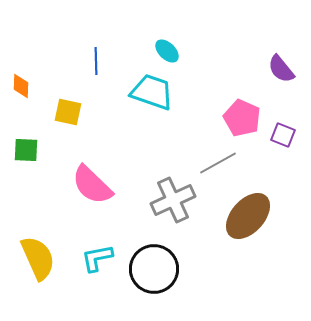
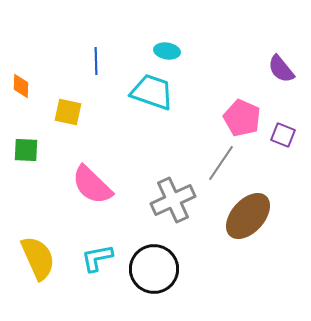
cyan ellipse: rotated 35 degrees counterclockwise
gray line: moved 3 px right; rotated 27 degrees counterclockwise
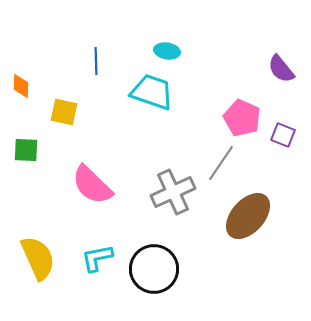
yellow square: moved 4 px left
gray cross: moved 8 px up
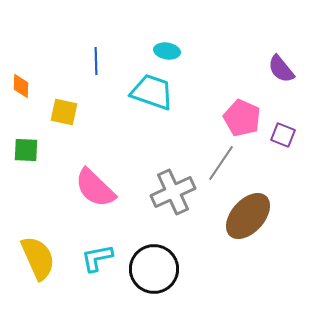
pink semicircle: moved 3 px right, 3 px down
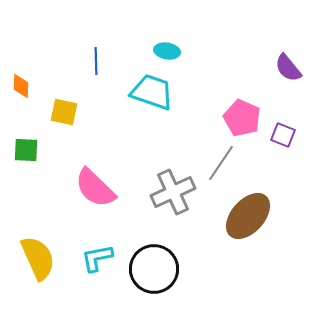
purple semicircle: moved 7 px right, 1 px up
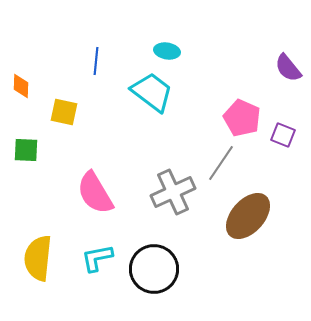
blue line: rotated 8 degrees clockwise
cyan trapezoid: rotated 18 degrees clockwise
pink semicircle: moved 5 px down; rotated 15 degrees clockwise
yellow semicircle: rotated 150 degrees counterclockwise
